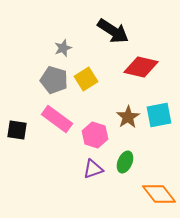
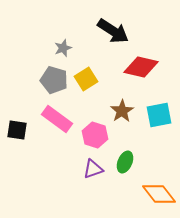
brown star: moved 6 px left, 6 px up
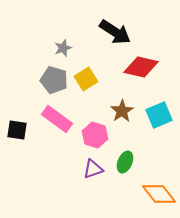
black arrow: moved 2 px right, 1 px down
cyan square: rotated 12 degrees counterclockwise
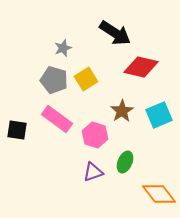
black arrow: moved 1 px down
purple triangle: moved 3 px down
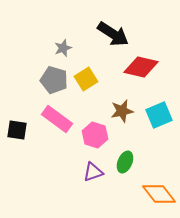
black arrow: moved 2 px left, 1 px down
brown star: rotated 20 degrees clockwise
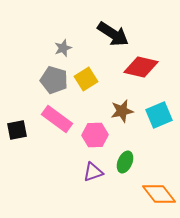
black square: rotated 20 degrees counterclockwise
pink hexagon: rotated 20 degrees counterclockwise
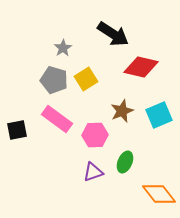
gray star: rotated 12 degrees counterclockwise
brown star: rotated 10 degrees counterclockwise
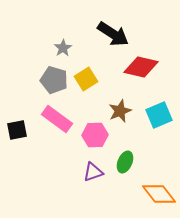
brown star: moved 2 px left
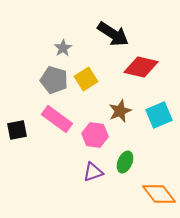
pink hexagon: rotated 10 degrees clockwise
